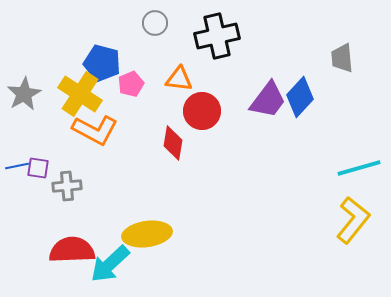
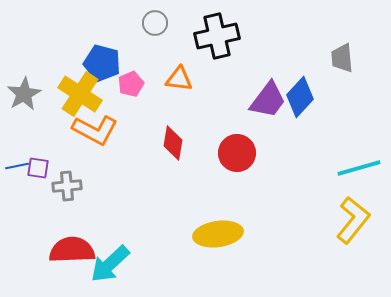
red circle: moved 35 px right, 42 px down
yellow ellipse: moved 71 px right
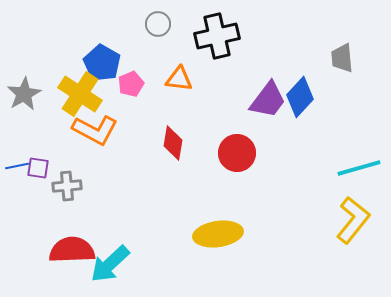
gray circle: moved 3 px right, 1 px down
blue pentagon: rotated 15 degrees clockwise
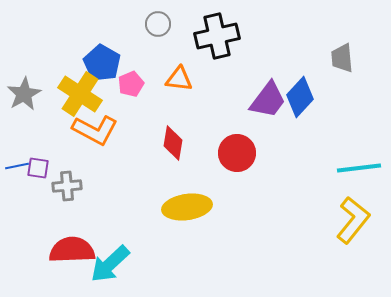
cyan line: rotated 9 degrees clockwise
yellow ellipse: moved 31 px left, 27 px up
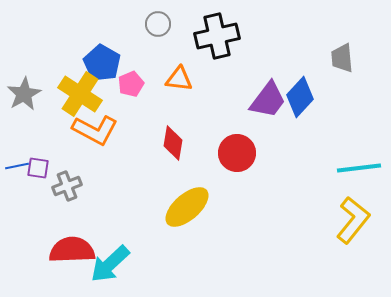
gray cross: rotated 16 degrees counterclockwise
yellow ellipse: rotated 33 degrees counterclockwise
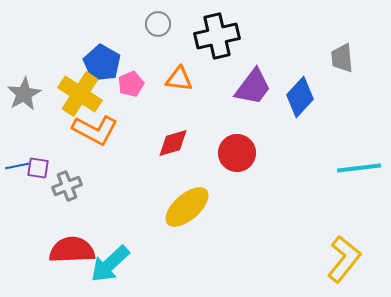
purple trapezoid: moved 15 px left, 13 px up
red diamond: rotated 64 degrees clockwise
yellow L-shape: moved 9 px left, 39 px down
